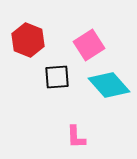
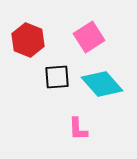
pink square: moved 8 px up
cyan diamond: moved 7 px left, 1 px up
pink L-shape: moved 2 px right, 8 px up
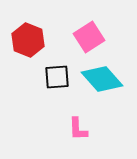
cyan diamond: moved 5 px up
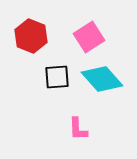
red hexagon: moved 3 px right, 4 px up
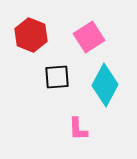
red hexagon: moved 1 px up
cyan diamond: moved 3 px right, 6 px down; rotated 69 degrees clockwise
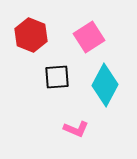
pink L-shape: moved 2 px left; rotated 65 degrees counterclockwise
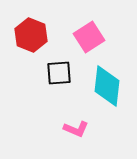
black square: moved 2 px right, 4 px up
cyan diamond: moved 2 px right, 1 px down; rotated 21 degrees counterclockwise
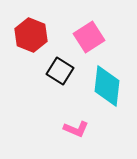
black square: moved 1 px right, 2 px up; rotated 36 degrees clockwise
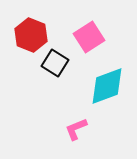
black square: moved 5 px left, 8 px up
cyan diamond: rotated 63 degrees clockwise
pink L-shape: rotated 135 degrees clockwise
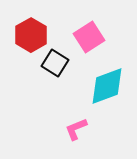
red hexagon: rotated 8 degrees clockwise
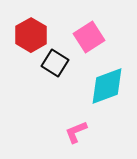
pink L-shape: moved 3 px down
